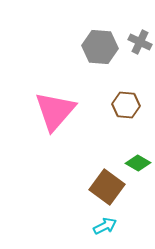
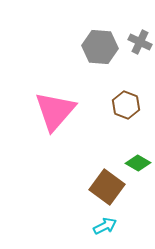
brown hexagon: rotated 16 degrees clockwise
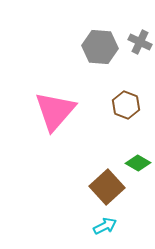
brown square: rotated 12 degrees clockwise
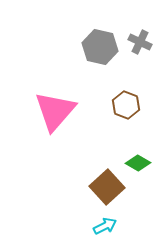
gray hexagon: rotated 8 degrees clockwise
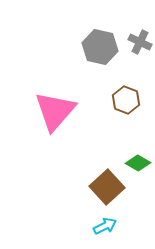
brown hexagon: moved 5 px up
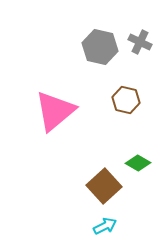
brown hexagon: rotated 8 degrees counterclockwise
pink triangle: rotated 9 degrees clockwise
brown square: moved 3 px left, 1 px up
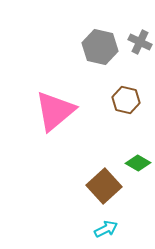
cyan arrow: moved 1 px right, 3 px down
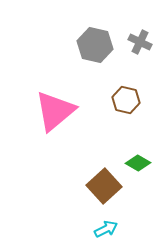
gray hexagon: moved 5 px left, 2 px up
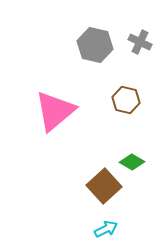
green diamond: moved 6 px left, 1 px up
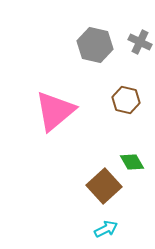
green diamond: rotated 30 degrees clockwise
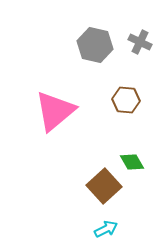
brown hexagon: rotated 8 degrees counterclockwise
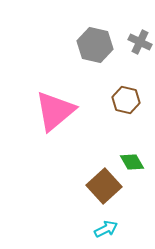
brown hexagon: rotated 8 degrees clockwise
